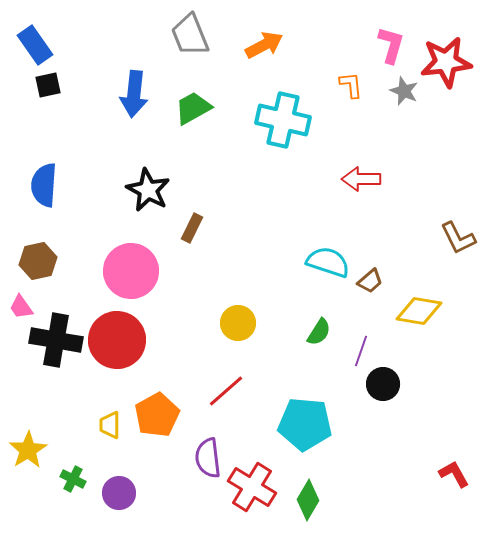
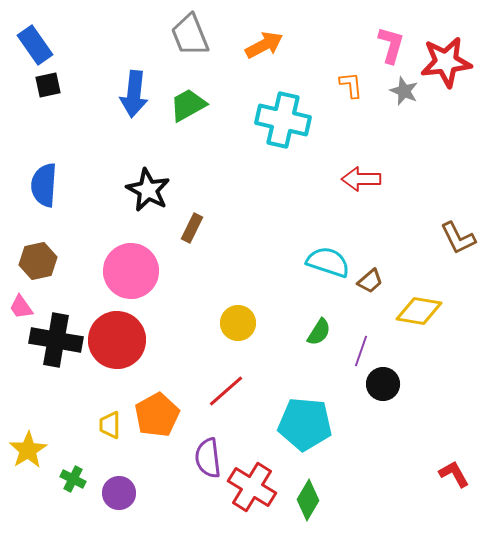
green trapezoid: moved 5 px left, 3 px up
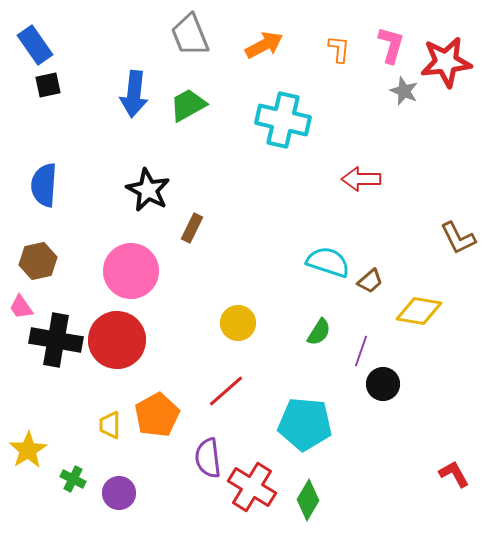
orange L-shape: moved 12 px left, 36 px up; rotated 12 degrees clockwise
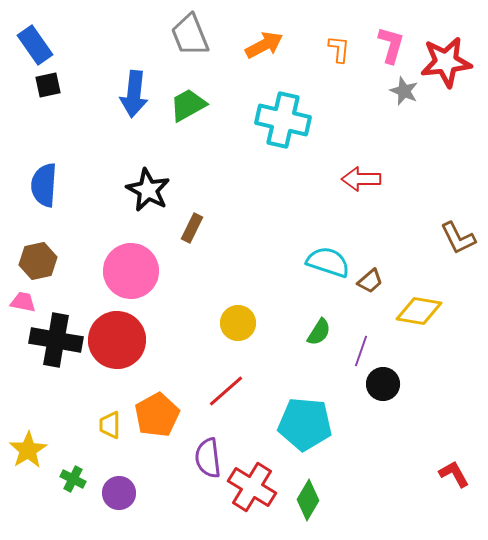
pink trapezoid: moved 2 px right, 5 px up; rotated 136 degrees clockwise
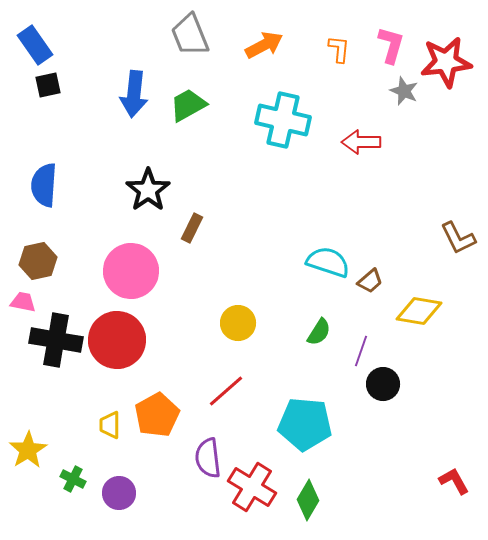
red arrow: moved 37 px up
black star: rotated 9 degrees clockwise
red L-shape: moved 7 px down
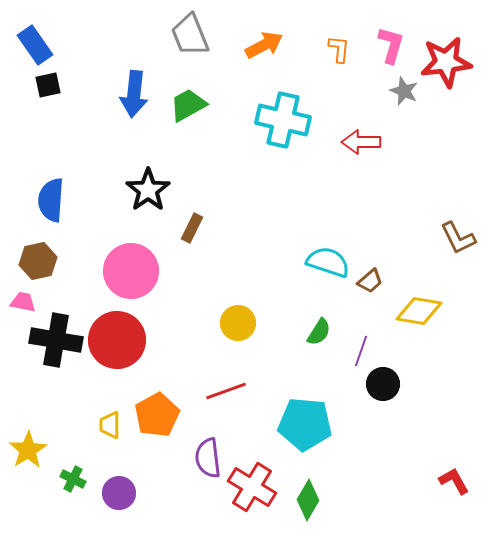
blue semicircle: moved 7 px right, 15 px down
red line: rotated 21 degrees clockwise
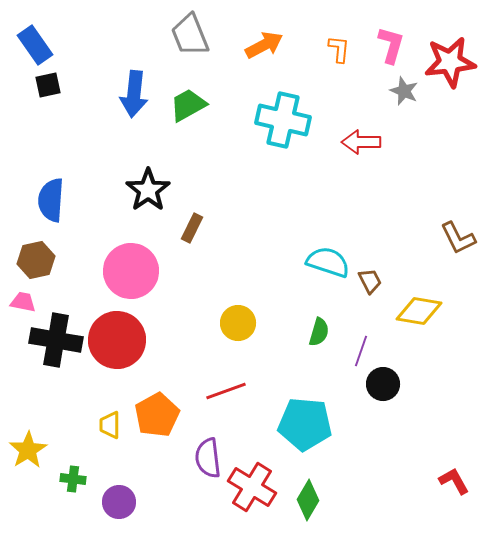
red star: moved 4 px right
brown hexagon: moved 2 px left, 1 px up
brown trapezoid: rotated 76 degrees counterclockwise
green semicircle: rotated 16 degrees counterclockwise
green cross: rotated 20 degrees counterclockwise
purple circle: moved 9 px down
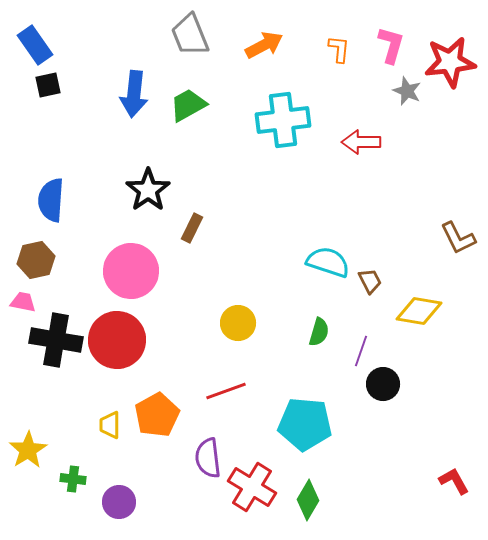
gray star: moved 3 px right
cyan cross: rotated 20 degrees counterclockwise
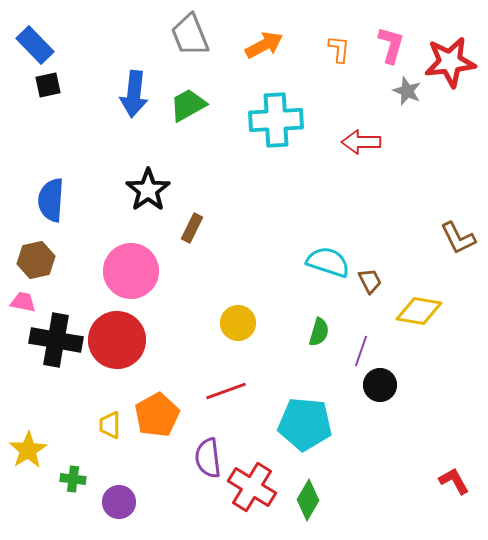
blue rectangle: rotated 9 degrees counterclockwise
cyan cross: moved 7 px left; rotated 4 degrees clockwise
black circle: moved 3 px left, 1 px down
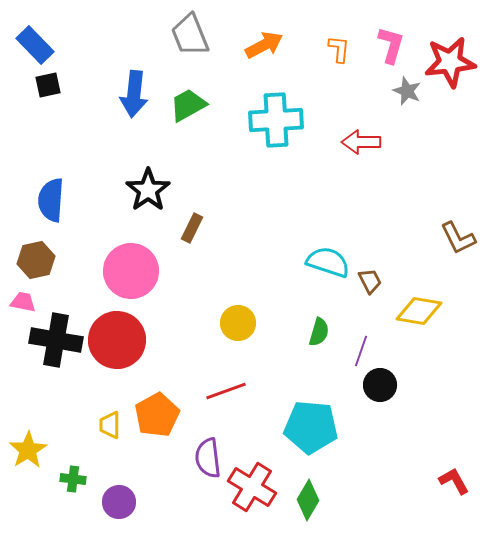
cyan pentagon: moved 6 px right, 3 px down
